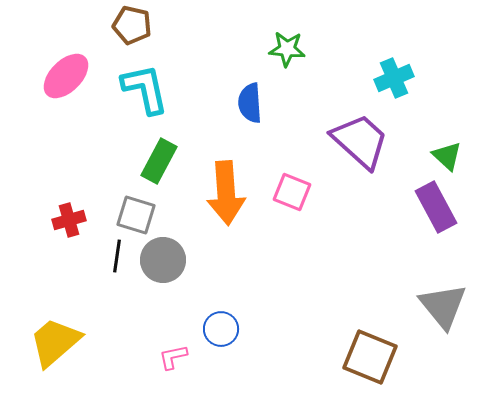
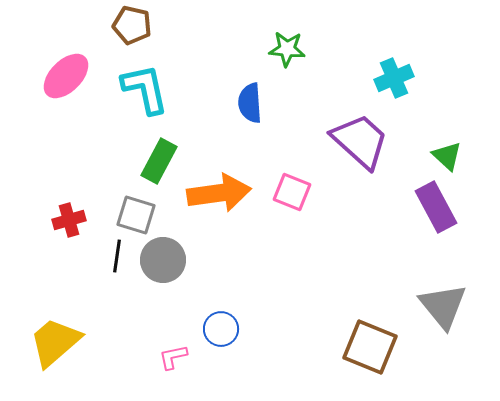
orange arrow: moved 7 px left; rotated 94 degrees counterclockwise
brown square: moved 10 px up
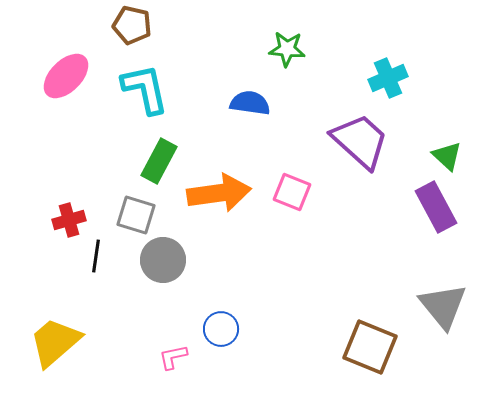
cyan cross: moved 6 px left
blue semicircle: rotated 102 degrees clockwise
black line: moved 21 px left
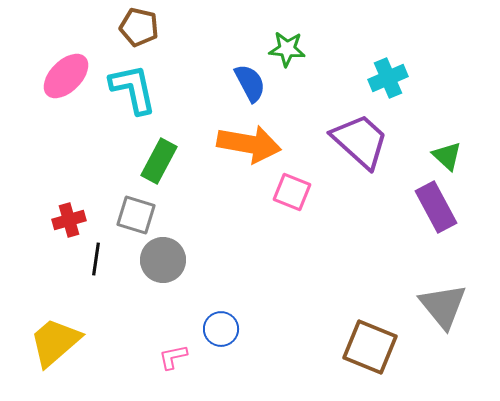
brown pentagon: moved 7 px right, 2 px down
cyan L-shape: moved 12 px left
blue semicircle: moved 20 px up; rotated 54 degrees clockwise
orange arrow: moved 30 px right, 49 px up; rotated 18 degrees clockwise
black line: moved 3 px down
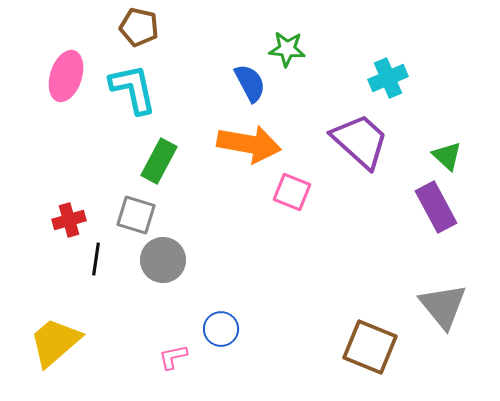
pink ellipse: rotated 27 degrees counterclockwise
